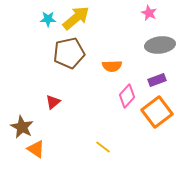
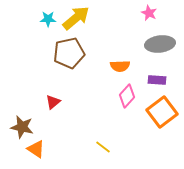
gray ellipse: moved 1 px up
orange semicircle: moved 8 px right
purple rectangle: rotated 24 degrees clockwise
orange square: moved 5 px right
brown star: rotated 15 degrees counterclockwise
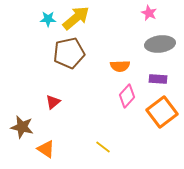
purple rectangle: moved 1 px right, 1 px up
orange triangle: moved 10 px right
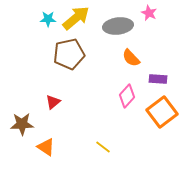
gray ellipse: moved 42 px left, 18 px up
brown pentagon: moved 1 px down
orange semicircle: moved 11 px right, 8 px up; rotated 48 degrees clockwise
brown star: moved 3 px up; rotated 15 degrees counterclockwise
orange triangle: moved 2 px up
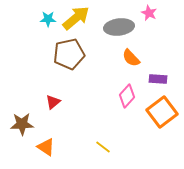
gray ellipse: moved 1 px right, 1 px down
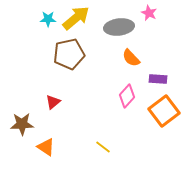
orange square: moved 2 px right, 1 px up
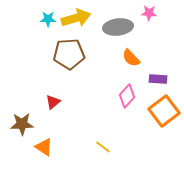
pink star: rotated 21 degrees counterclockwise
yellow arrow: rotated 24 degrees clockwise
gray ellipse: moved 1 px left
brown pentagon: rotated 8 degrees clockwise
orange triangle: moved 2 px left
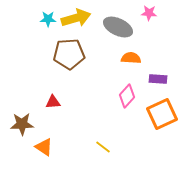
gray ellipse: rotated 32 degrees clockwise
orange semicircle: rotated 138 degrees clockwise
red triangle: rotated 35 degrees clockwise
orange square: moved 2 px left, 3 px down; rotated 12 degrees clockwise
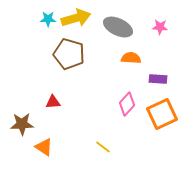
pink star: moved 11 px right, 14 px down
brown pentagon: rotated 20 degrees clockwise
pink diamond: moved 8 px down
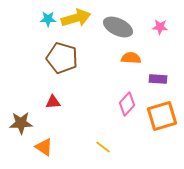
brown pentagon: moved 7 px left, 4 px down
orange square: moved 2 px down; rotated 8 degrees clockwise
brown star: moved 1 px left, 1 px up
